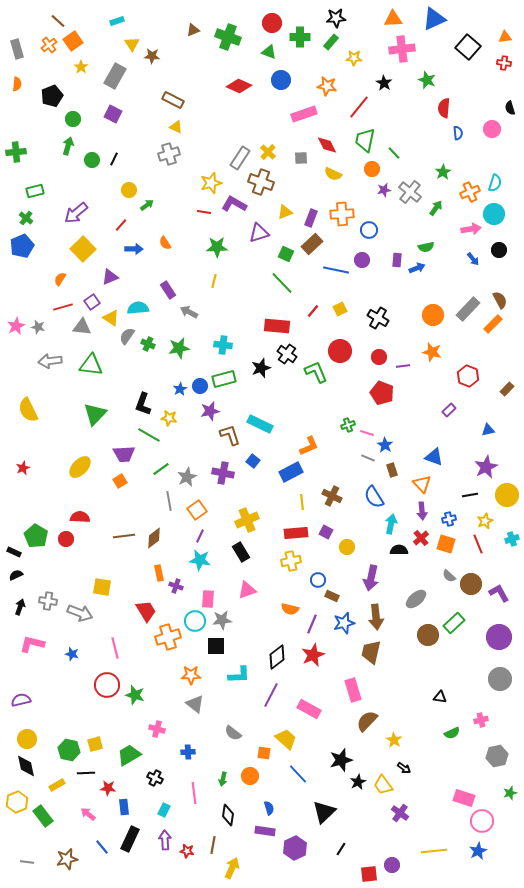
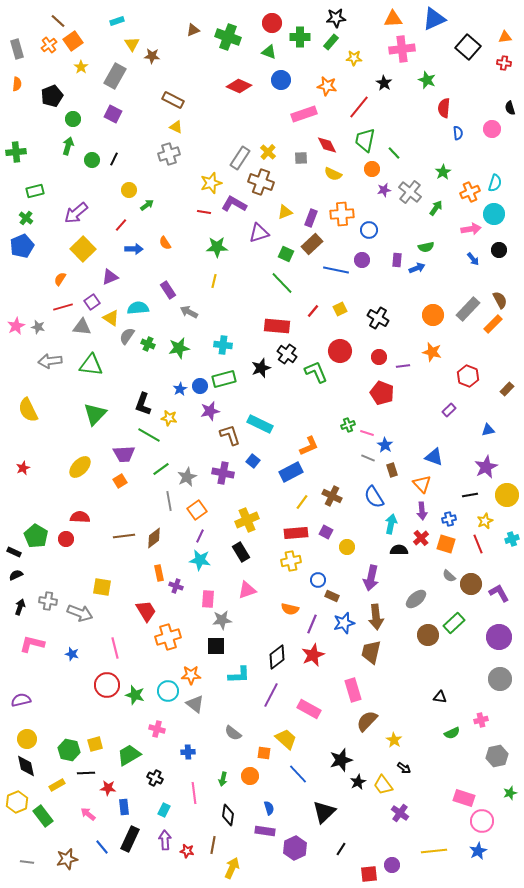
yellow line at (302, 502): rotated 42 degrees clockwise
cyan circle at (195, 621): moved 27 px left, 70 px down
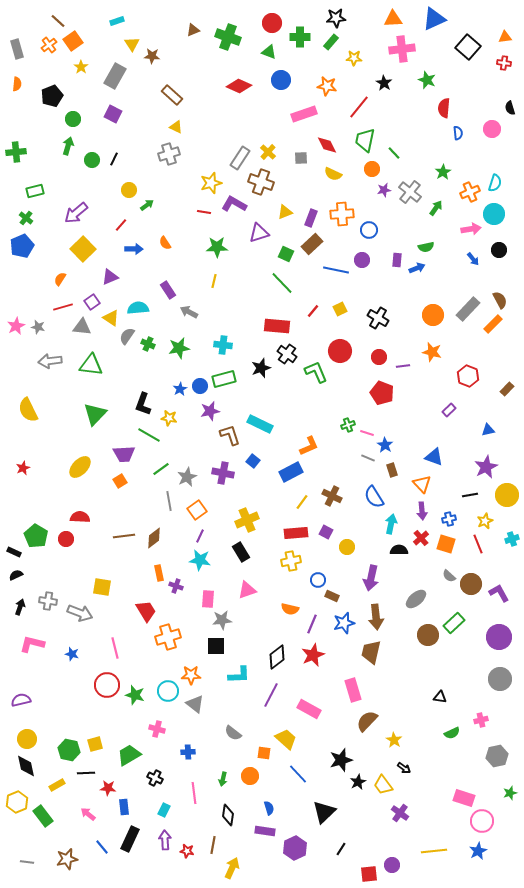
brown rectangle at (173, 100): moved 1 px left, 5 px up; rotated 15 degrees clockwise
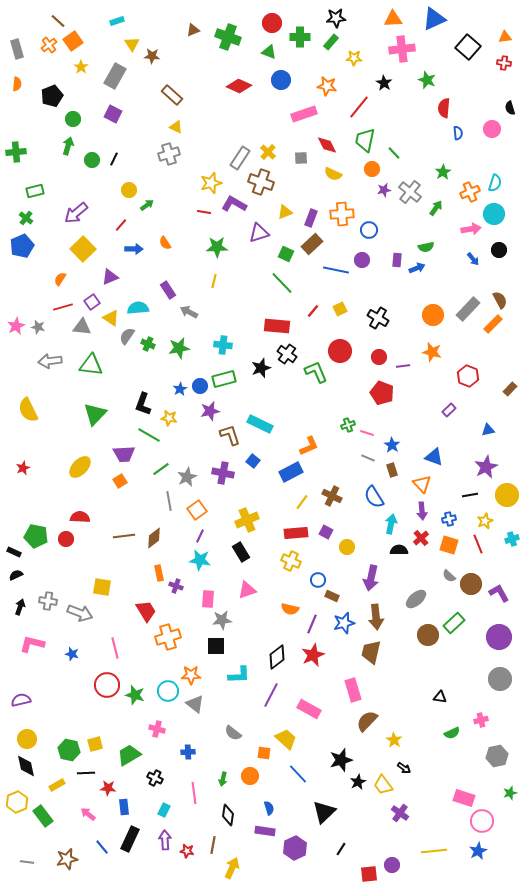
brown rectangle at (507, 389): moved 3 px right
blue star at (385, 445): moved 7 px right
green pentagon at (36, 536): rotated 20 degrees counterclockwise
orange square at (446, 544): moved 3 px right, 1 px down
yellow cross at (291, 561): rotated 36 degrees clockwise
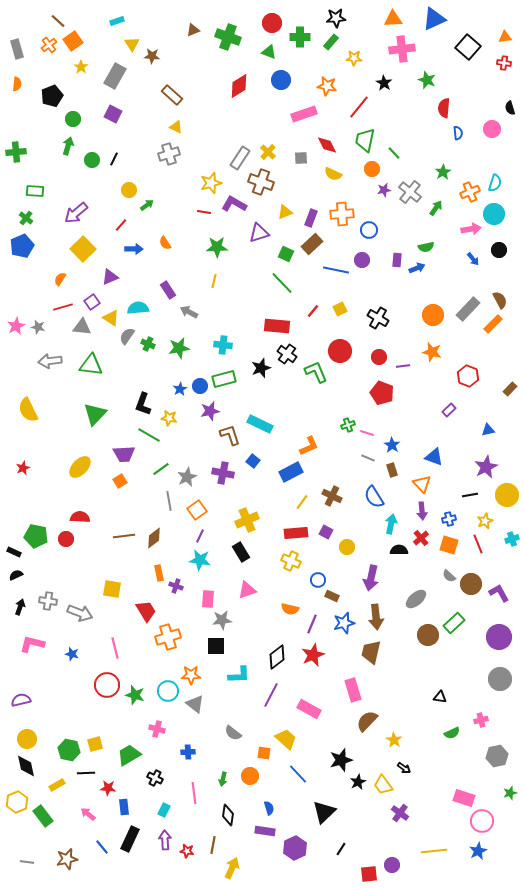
red diamond at (239, 86): rotated 55 degrees counterclockwise
green rectangle at (35, 191): rotated 18 degrees clockwise
yellow square at (102, 587): moved 10 px right, 2 px down
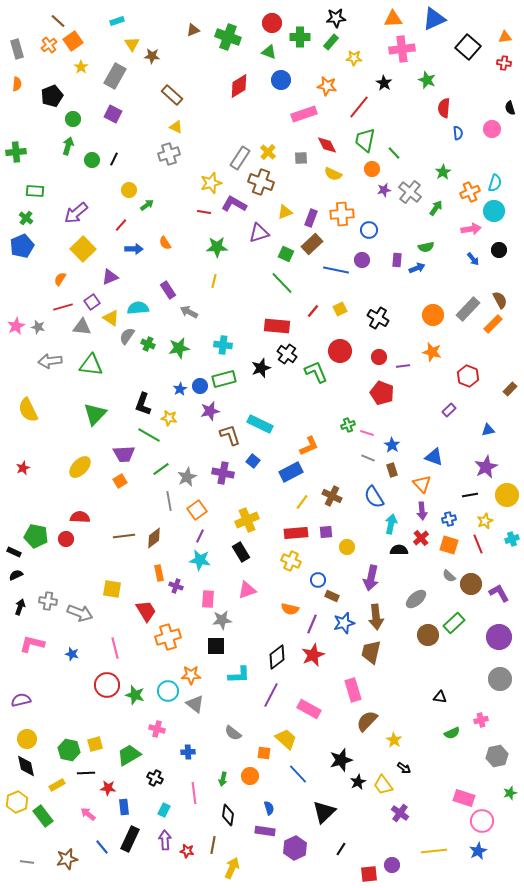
cyan circle at (494, 214): moved 3 px up
purple square at (326, 532): rotated 32 degrees counterclockwise
